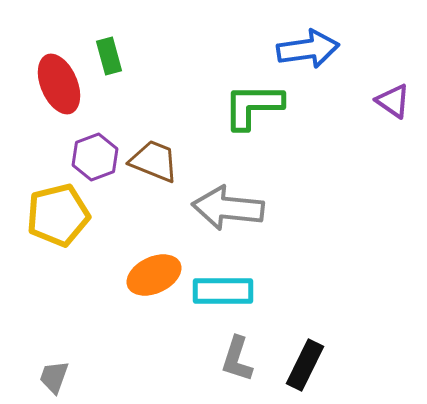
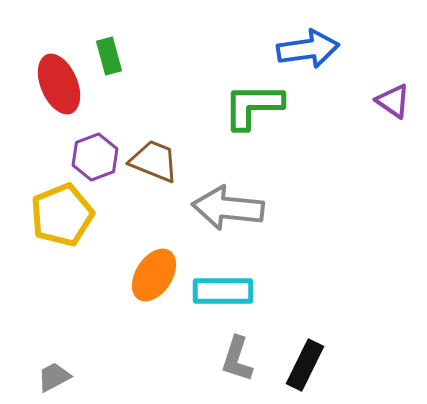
yellow pentagon: moved 4 px right; rotated 8 degrees counterclockwise
orange ellipse: rotated 32 degrees counterclockwise
gray trapezoid: rotated 42 degrees clockwise
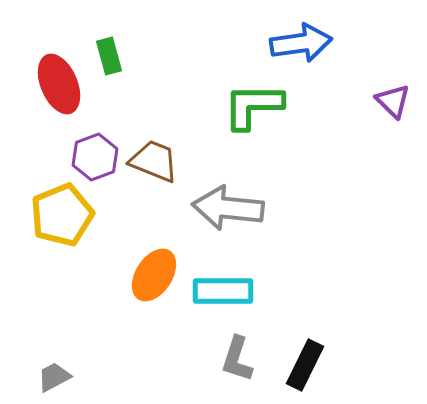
blue arrow: moved 7 px left, 6 px up
purple triangle: rotated 9 degrees clockwise
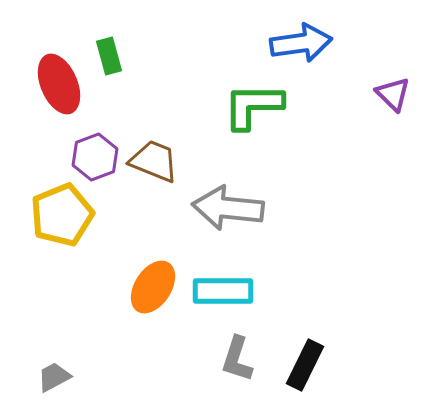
purple triangle: moved 7 px up
orange ellipse: moved 1 px left, 12 px down
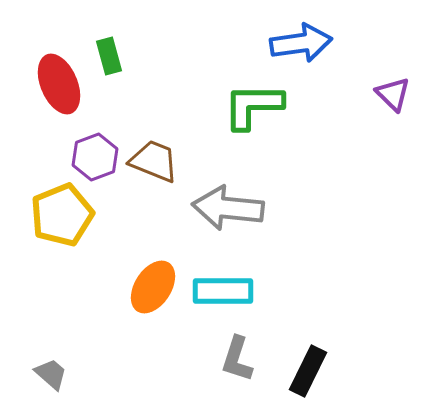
black rectangle: moved 3 px right, 6 px down
gray trapezoid: moved 3 px left, 3 px up; rotated 69 degrees clockwise
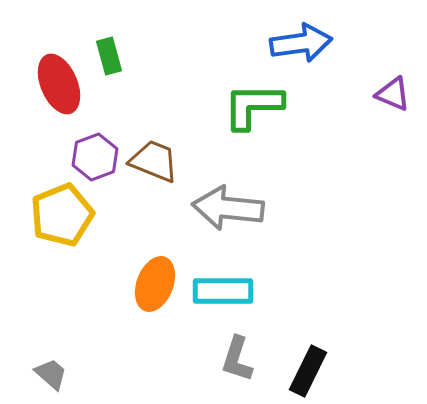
purple triangle: rotated 21 degrees counterclockwise
orange ellipse: moved 2 px right, 3 px up; rotated 12 degrees counterclockwise
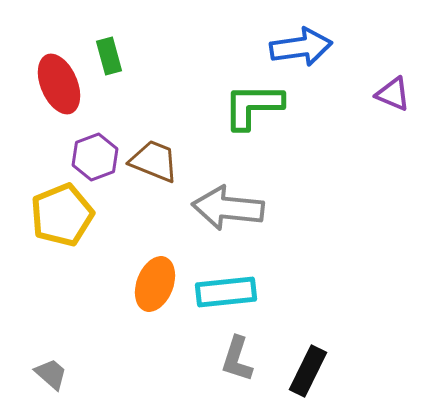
blue arrow: moved 4 px down
cyan rectangle: moved 3 px right, 1 px down; rotated 6 degrees counterclockwise
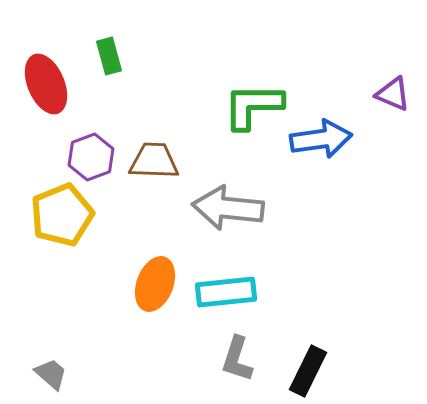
blue arrow: moved 20 px right, 92 px down
red ellipse: moved 13 px left
purple hexagon: moved 4 px left
brown trapezoid: rotated 20 degrees counterclockwise
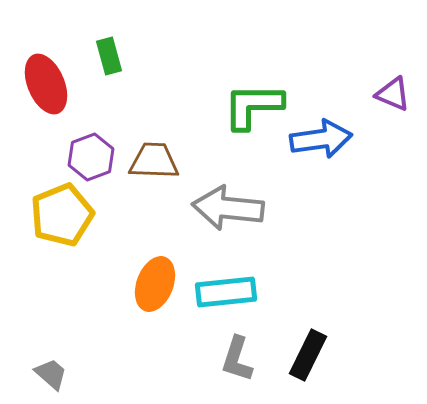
black rectangle: moved 16 px up
